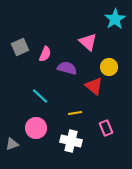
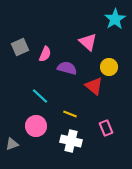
yellow line: moved 5 px left, 1 px down; rotated 32 degrees clockwise
pink circle: moved 2 px up
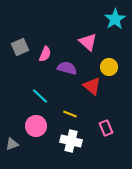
red triangle: moved 2 px left
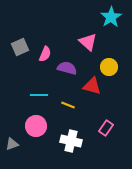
cyan star: moved 4 px left, 2 px up
red triangle: rotated 24 degrees counterclockwise
cyan line: moved 1 px left, 1 px up; rotated 42 degrees counterclockwise
yellow line: moved 2 px left, 9 px up
pink rectangle: rotated 56 degrees clockwise
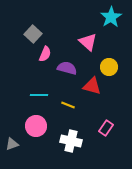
gray square: moved 13 px right, 13 px up; rotated 24 degrees counterclockwise
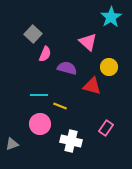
yellow line: moved 8 px left, 1 px down
pink circle: moved 4 px right, 2 px up
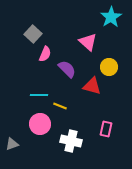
purple semicircle: moved 1 px down; rotated 30 degrees clockwise
pink rectangle: moved 1 px down; rotated 21 degrees counterclockwise
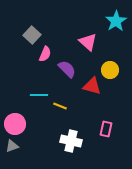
cyan star: moved 5 px right, 4 px down
gray square: moved 1 px left, 1 px down
yellow circle: moved 1 px right, 3 px down
pink circle: moved 25 px left
gray triangle: moved 2 px down
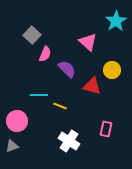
yellow circle: moved 2 px right
pink circle: moved 2 px right, 3 px up
white cross: moved 2 px left; rotated 20 degrees clockwise
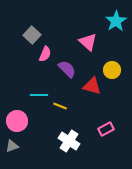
pink rectangle: rotated 49 degrees clockwise
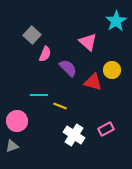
purple semicircle: moved 1 px right, 1 px up
red triangle: moved 1 px right, 4 px up
white cross: moved 5 px right, 6 px up
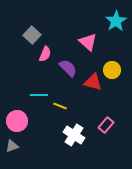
pink rectangle: moved 4 px up; rotated 21 degrees counterclockwise
